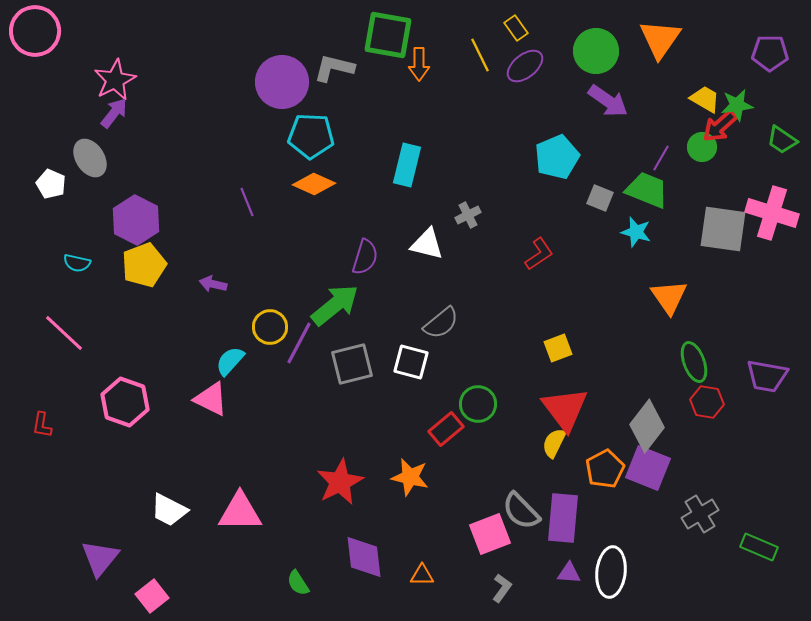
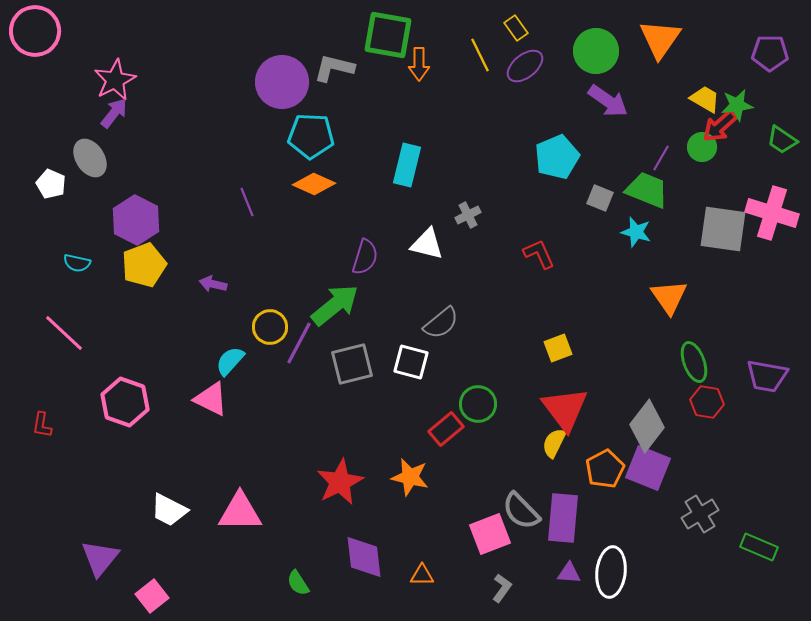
red L-shape at (539, 254): rotated 80 degrees counterclockwise
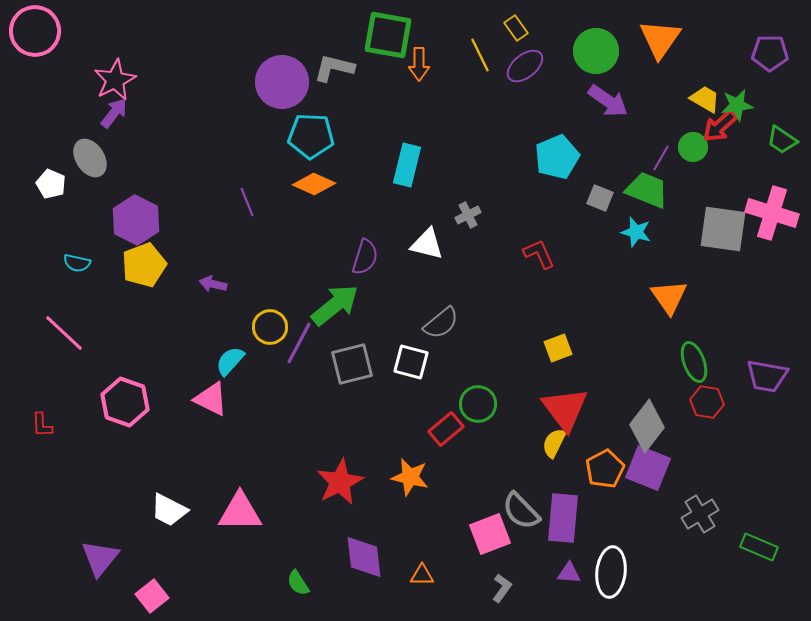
green circle at (702, 147): moved 9 px left
red L-shape at (42, 425): rotated 12 degrees counterclockwise
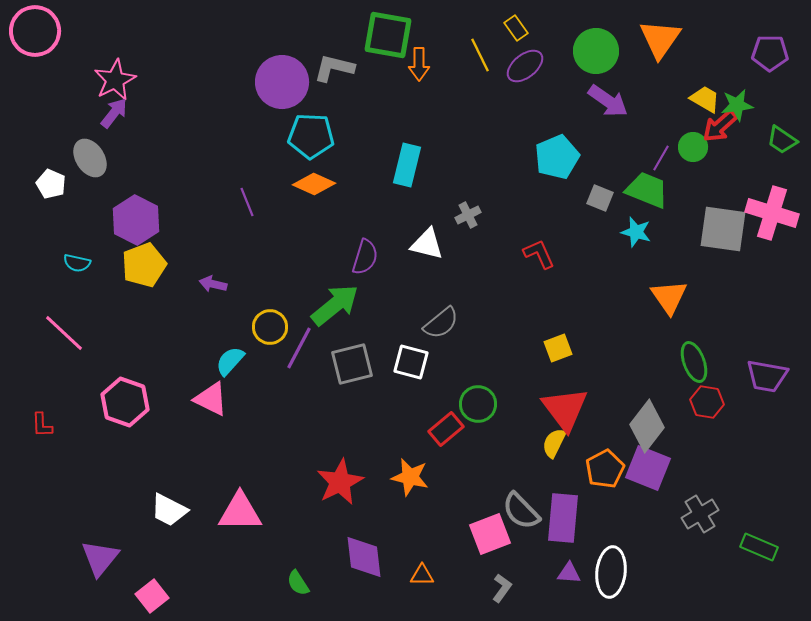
purple line at (299, 343): moved 5 px down
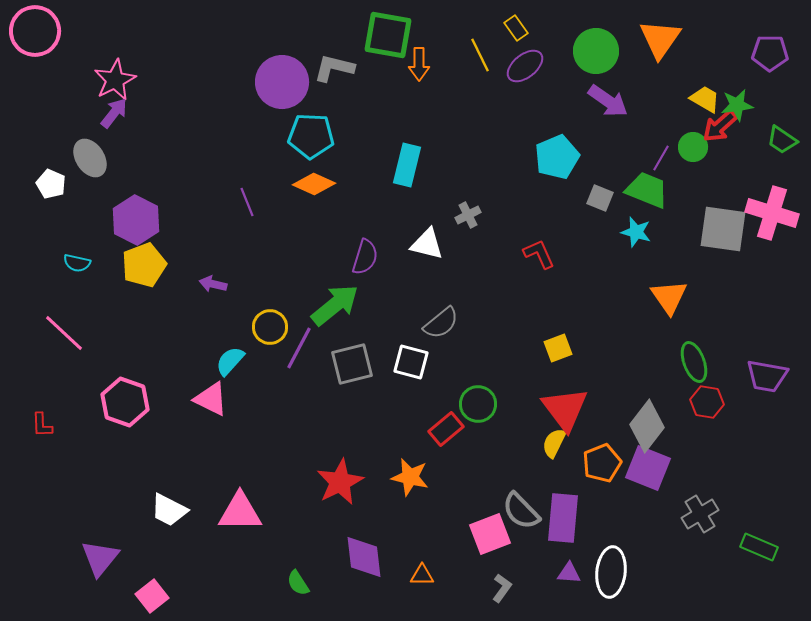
orange pentagon at (605, 469): moved 3 px left, 6 px up; rotated 6 degrees clockwise
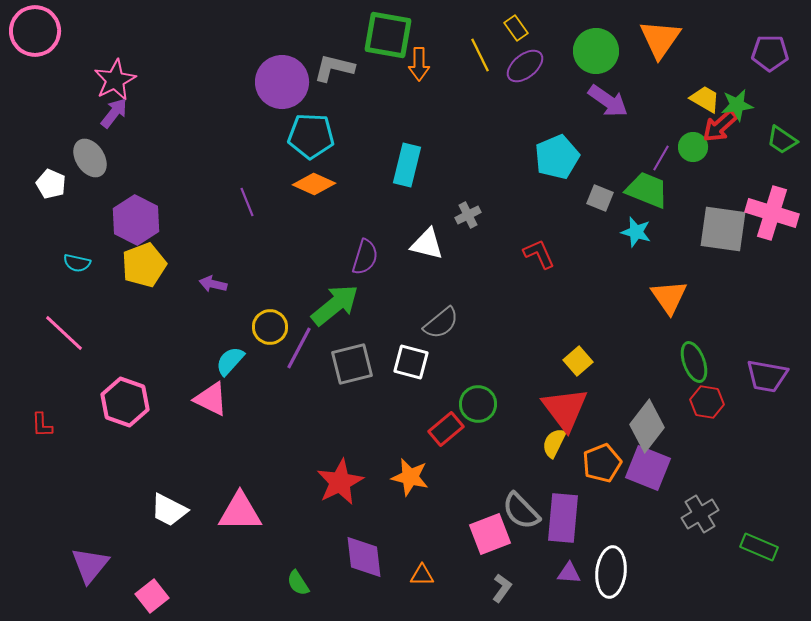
yellow square at (558, 348): moved 20 px right, 13 px down; rotated 20 degrees counterclockwise
purple triangle at (100, 558): moved 10 px left, 7 px down
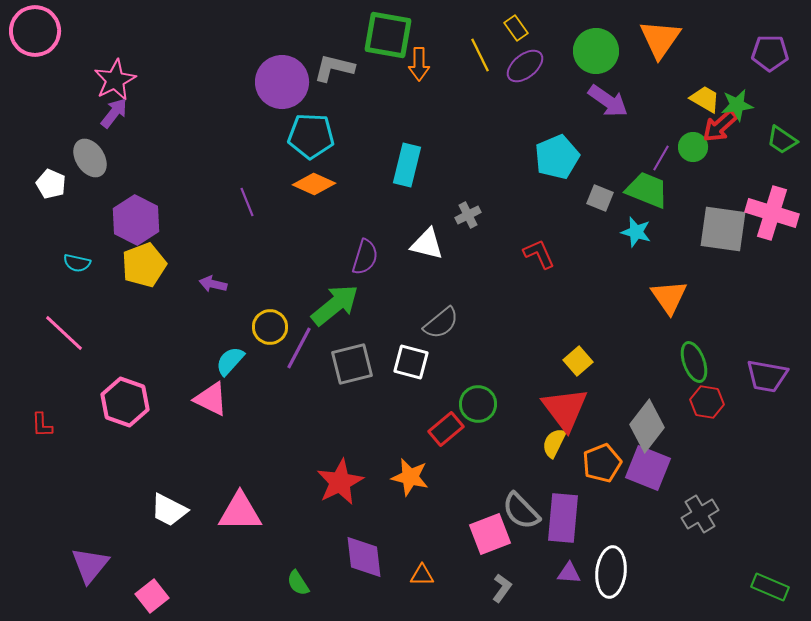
green rectangle at (759, 547): moved 11 px right, 40 px down
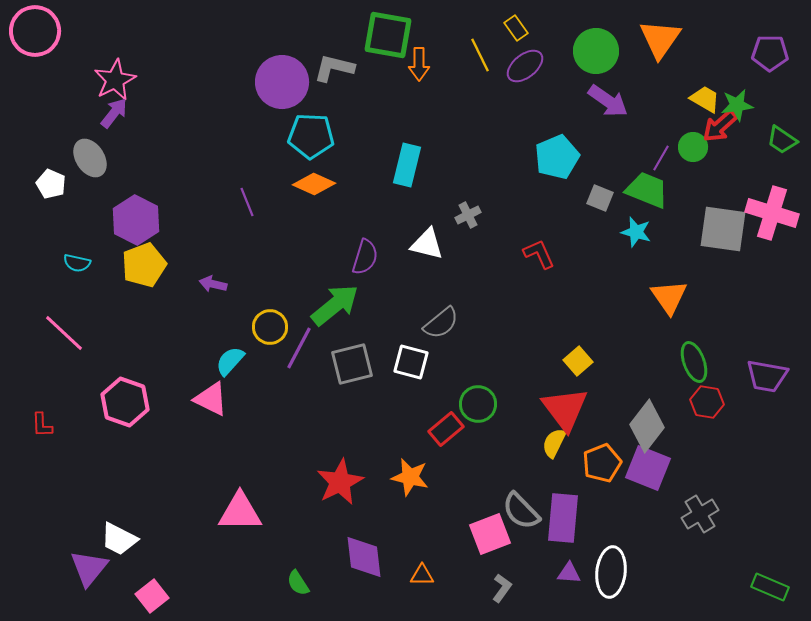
white trapezoid at (169, 510): moved 50 px left, 29 px down
purple triangle at (90, 565): moved 1 px left, 3 px down
